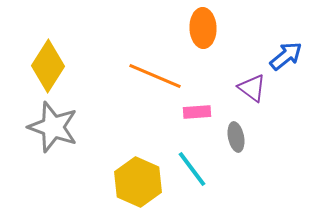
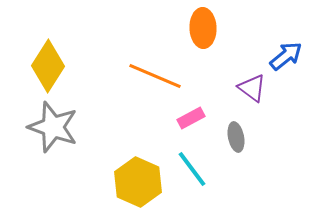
pink rectangle: moved 6 px left, 6 px down; rotated 24 degrees counterclockwise
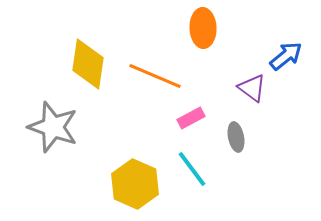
yellow diamond: moved 40 px right, 2 px up; rotated 24 degrees counterclockwise
yellow hexagon: moved 3 px left, 2 px down
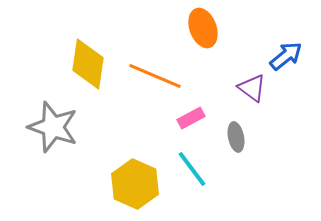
orange ellipse: rotated 18 degrees counterclockwise
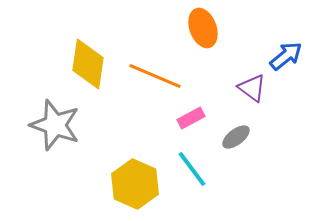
gray star: moved 2 px right, 2 px up
gray ellipse: rotated 64 degrees clockwise
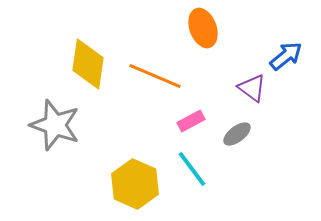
pink rectangle: moved 3 px down
gray ellipse: moved 1 px right, 3 px up
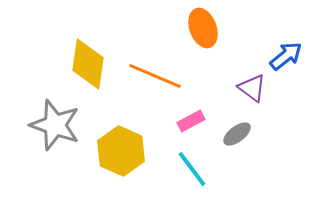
yellow hexagon: moved 14 px left, 33 px up
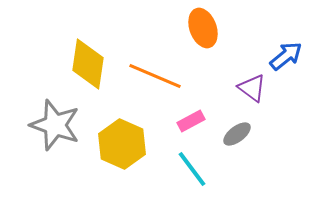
yellow hexagon: moved 1 px right, 7 px up
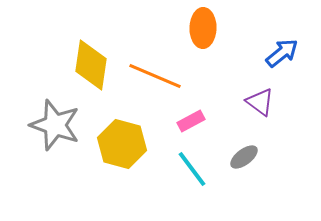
orange ellipse: rotated 21 degrees clockwise
blue arrow: moved 4 px left, 3 px up
yellow diamond: moved 3 px right, 1 px down
purple triangle: moved 8 px right, 14 px down
gray ellipse: moved 7 px right, 23 px down
yellow hexagon: rotated 9 degrees counterclockwise
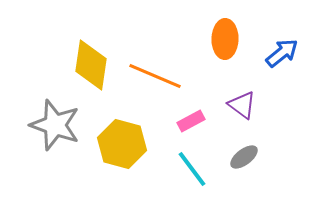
orange ellipse: moved 22 px right, 11 px down
purple triangle: moved 18 px left, 3 px down
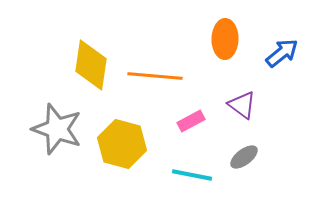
orange line: rotated 18 degrees counterclockwise
gray star: moved 2 px right, 4 px down
cyan line: moved 6 px down; rotated 42 degrees counterclockwise
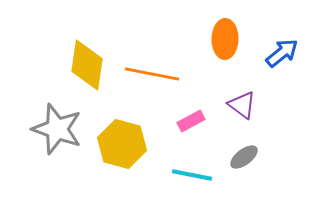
yellow diamond: moved 4 px left
orange line: moved 3 px left, 2 px up; rotated 6 degrees clockwise
